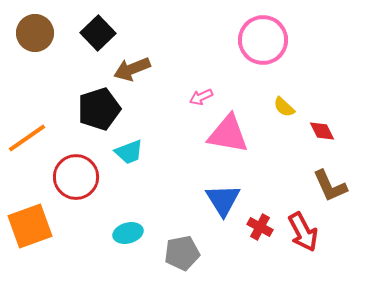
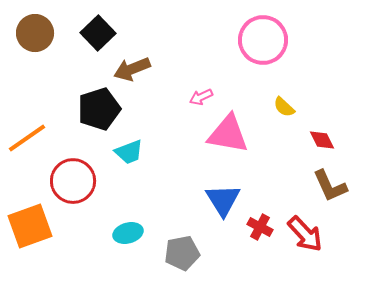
red diamond: moved 9 px down
red circle: moved 3 px left, 4 px down
red arrow: moved 2 px right, 2 px down; rotated 15 degrees counterclockwise
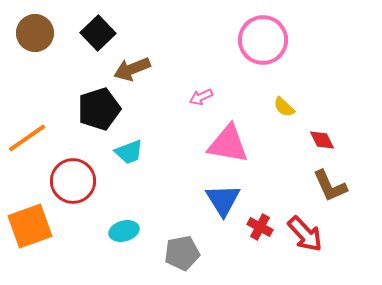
pink triangle: moved 10 px down
cyan ellipse: moved 4 px left, 2 px up
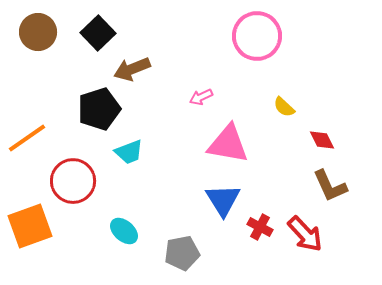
brown circle: moved 3 px right, 1 px up
pink circle: moved 6 px left, 4 px up
cyan ellipse: rotated 56 degrees clockwise
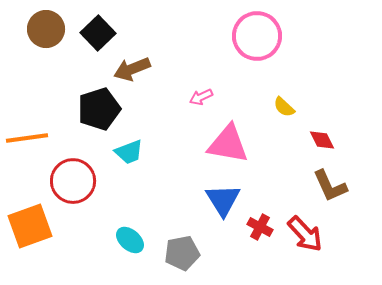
brown circle: moved 8 px right, 3 px up
orange line: rotated 27 degrees clockwise
cyan ellipse: moved 6 px right, 9 px down
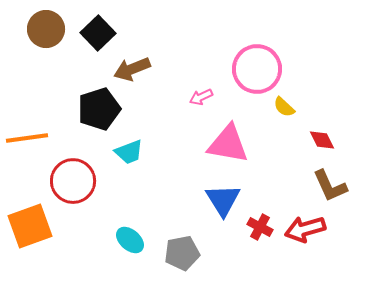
pink circle: moved 33 px down
red arrow: moved 5 px up; rotated 117 degrees clockwise
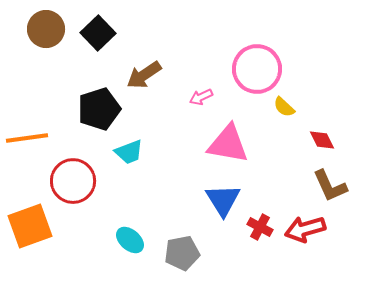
brown arrow: moved 12 px right, 6 px down; rotated 12 degrees counterclockwise
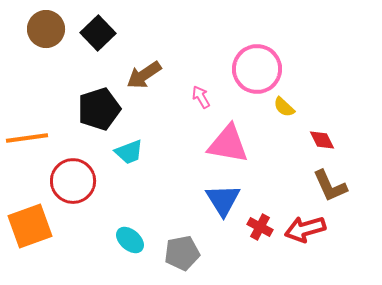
pink arrow: rotated 85 degrees clockwise
